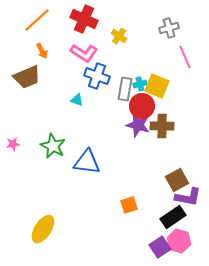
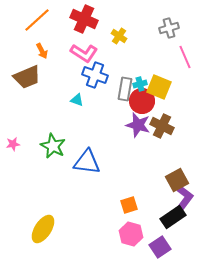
blue cross: moved 2 px left, 1 px up
yellow square: moved 2 px right, 1 px down
red circle: moved 5 px up
brown cross: rotated 25 degrees clockwise
purple L-shape: moved 4 px left, 2 px down; rotated 64 degrees counterclockwise
pink hexagon: moved 48 px left, 7 px up
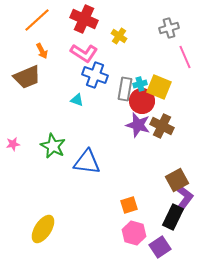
black rectangle: rotated 30 degrees counterclockwise
pink hexagon: moved 3 px right, 1 px up
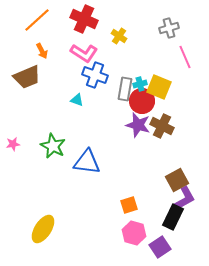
purple L-shape: rotated 24 degrees clockwise
